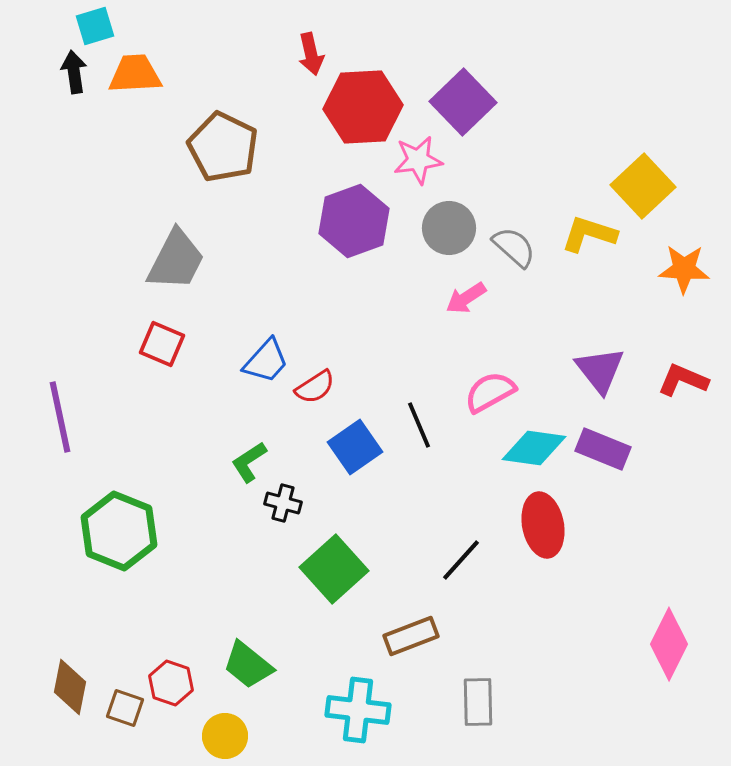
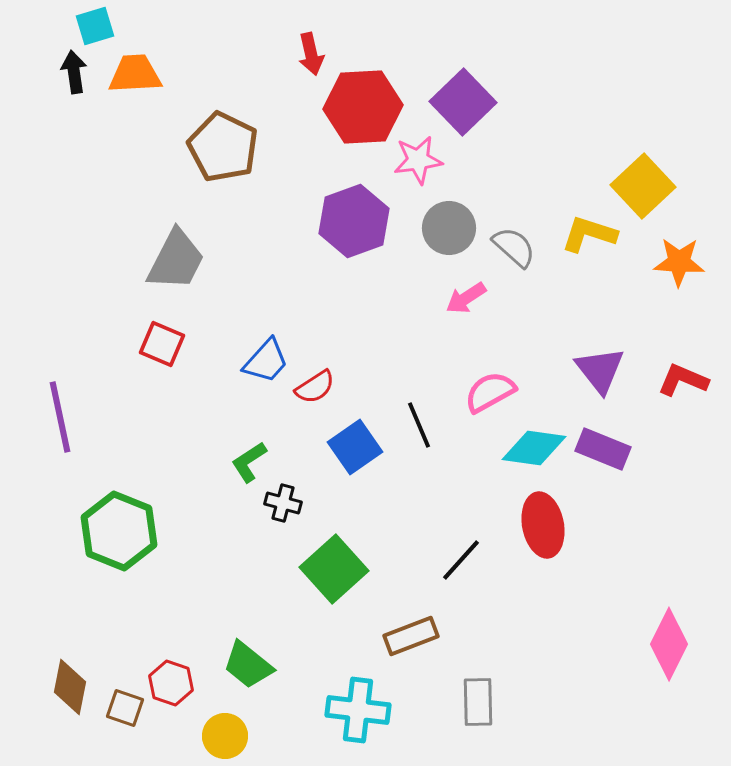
orange star at (684, 269): moved 5 px left, 7 px up
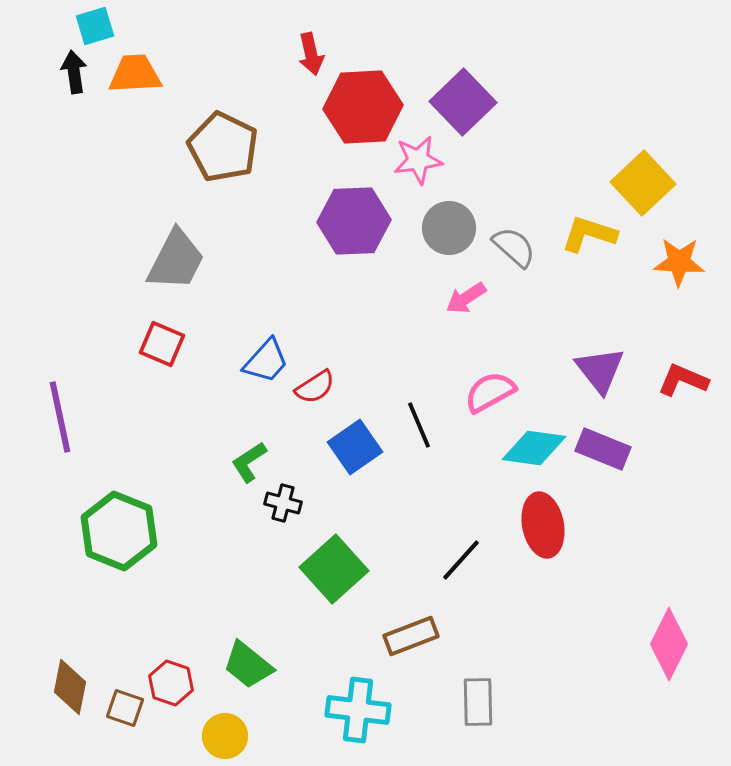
yellow square at (643, 186): moved 3 px up
purple hexagon at (354, 221): rotated 18 degrees clockwise
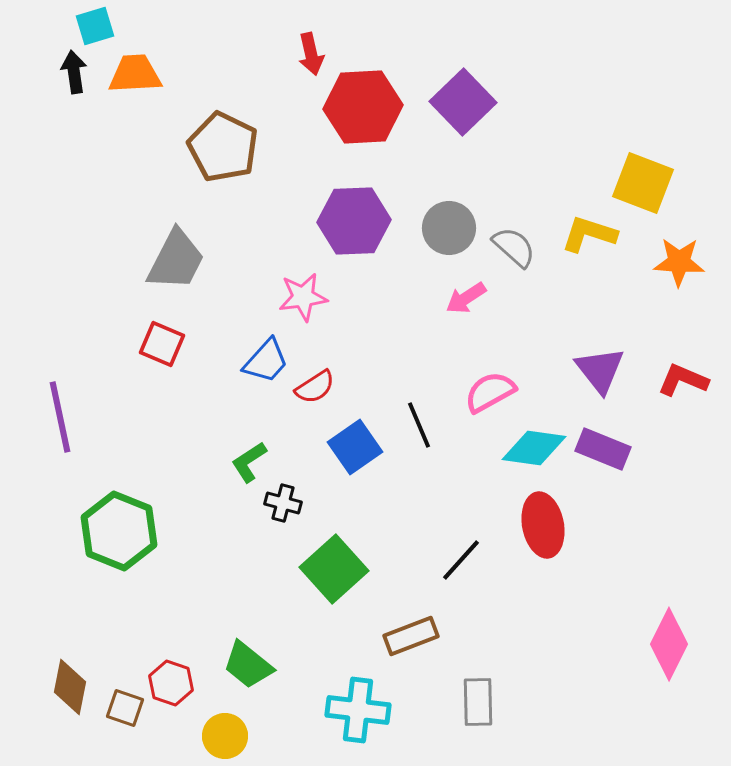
pink star at (418, 160): moved 115 px left, 137 px down
yellow square at (643, 183): rotated 26 degrees counterclockwise
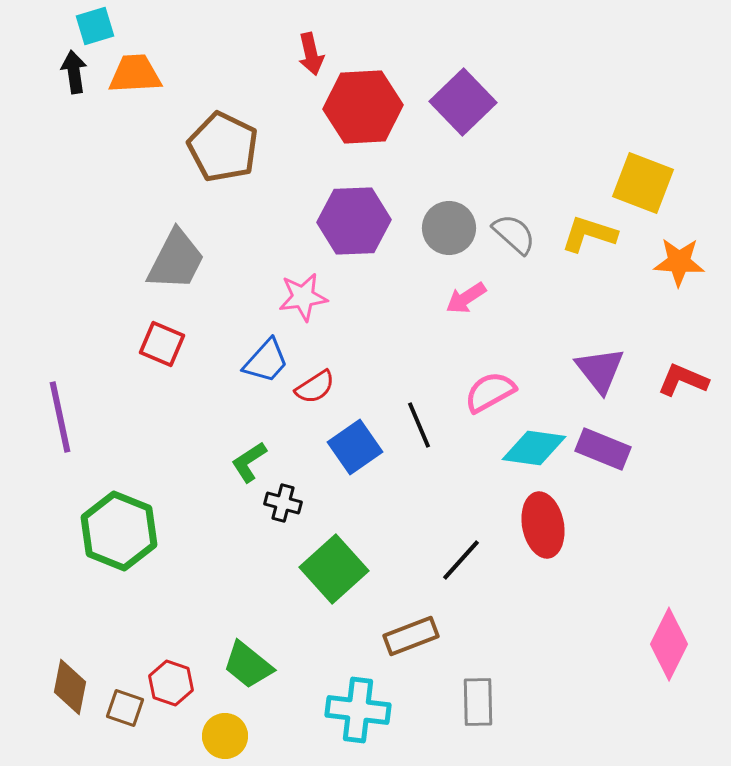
gray semicircle at (514, 247): moved 13 px up
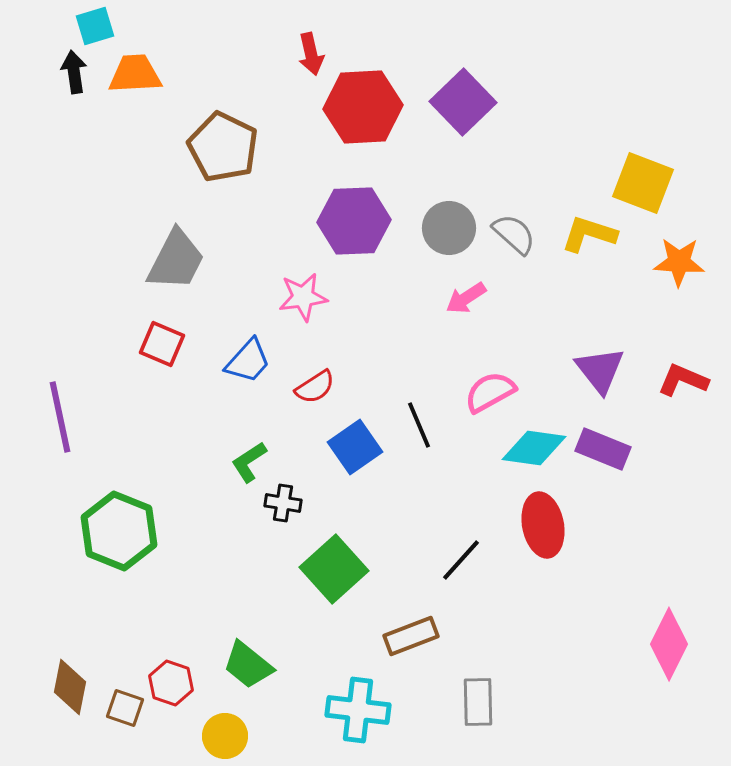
blue trapezoid at (266, 361): moved 18 px left
black cross at (283, 503): rotated 6 degrees counterclockwise
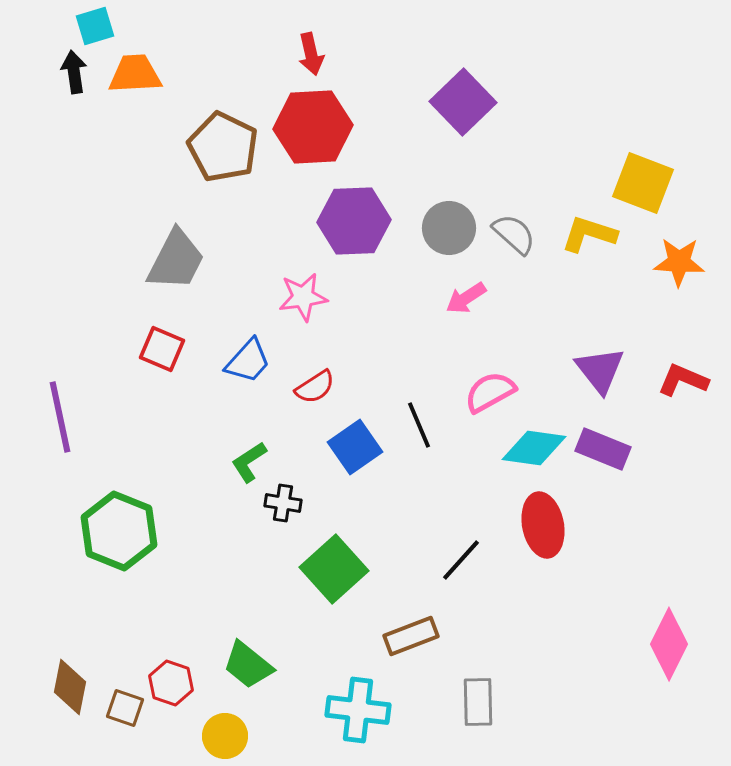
red hexagon at (363, 107): moved 50 px left, 20 px down
red square at (162, 344): moved 5 px down
